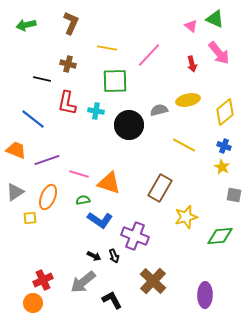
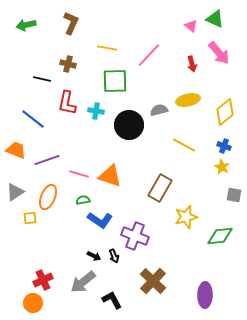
orange triangle at (109, 183): moved 1 px right, 7 px up
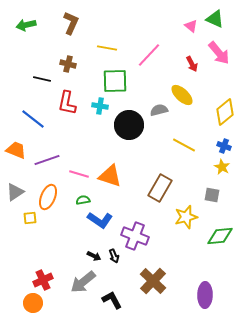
red arrow at (192, 64): rotated 14 degrees counterclockwise
yellow ellipse at (188, 100): moved 6 px left, 5 px up; rotated 55 degrees clockwise
cyan cross at (96, 111): moved 4 px right, 5 px up
gray square at (234, 195): moved 22 px left
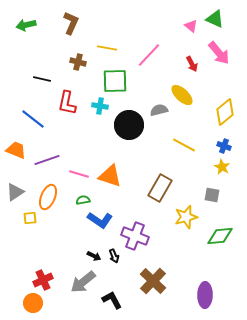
brown cross at (68, 64): moved 10 px right, 2 px up
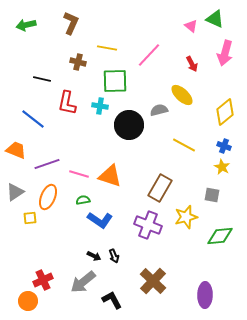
pink arrow at (219, 53): moved 6 px right; rotated 55 degrees clockwise
purple line at (47, 160): moved 4 px down
purple cross at (135, 236): moved 13 px right, 11 px up
orange circle at (33, 303): moved 5 px left, 2 px up
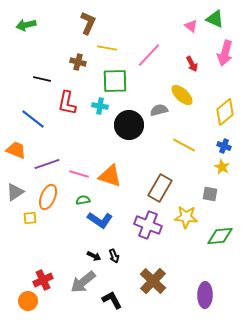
brown L-shape at (71, 23): moved 17 px right
gray square at (212, 195): moved 2 px left, 1 px up
yellow star at (186, 217): rotated 20 degrees clockwise
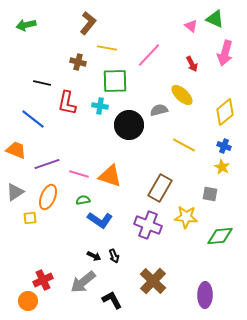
brown L-shape at (88, 23): rotated 15 degrees clockwise
black line at (42, 79): moved 4 px down
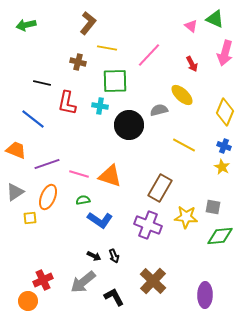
yellow diamond at (225, 112): rotated 28 degrees counterclockwise
gray square at (210, 194): moved 3 px right, 13 px down
black L-shape at (112, 300): moved 2 px right, 3 px up
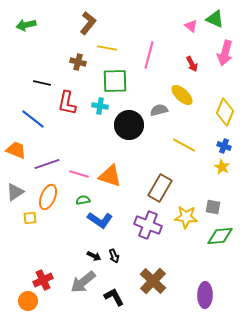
pink line at (149, 55): rotated 28 degrees counterclockwise
